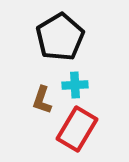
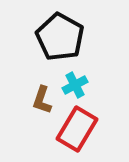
black pentagon: rotated 12 degrees counterclockwise
cyan cross: rotated 25 degrees counterclockwise
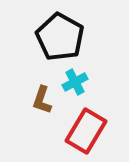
cyan cross: moved 3 px up
red rectangle: moved 9 px right, 2 px down
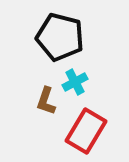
black pentagon: rotated 15 degrees counterclockwise
brown L-shape: moved 4 px right, 1 px down
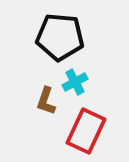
black pentagon: rotated 9 degrees counterclockwise
red rectangle: rotated 6 degrees counterclockwise
